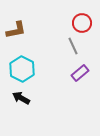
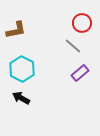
gray line: rotated 24 degrees counterclockwise
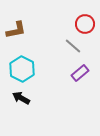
red circle: moved 3 px right, 1 px down
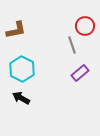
red circle: moved 2 px down
gray line: moved 1 px left, 1 px up; rotated 30 degrees clockwise
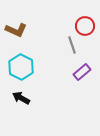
brown L-shape: rotated 35 degrees clockwise
cyan hexagon: moved 1 px left, 2 px up
purple rectangle: moved 2 px right, 1 px up
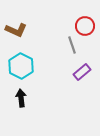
cyan hexagon: moved 1 px up
black arrow: rotated 54 degrees clockwise
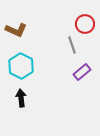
red circle: moved 2 px up
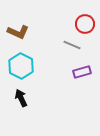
brown L-shape: moved 2 px right, 2 px down
gray line: rotated 48 degrees counterclockwise
purple rectangle: rotated 24 degrees clockwise
black arrow: rotated 18 degrees counterclockwise
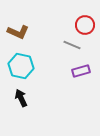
red circle: moved 1 px down
cyan hexagon: rotated 15 degrees counterclockwise
purple rectangle: moved 1 px left, 1 px up
